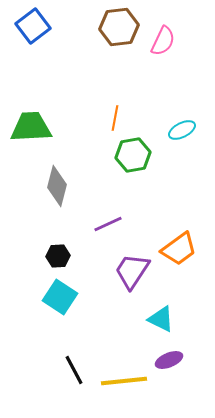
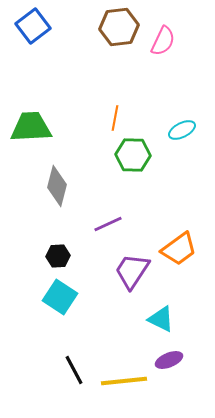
green hexagon: rotated 12 degrees clockwise
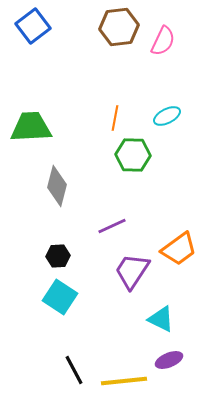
cyan ellipse: moved 15 px left, 14 px up
purple line: moved 4 px right, 2 px down
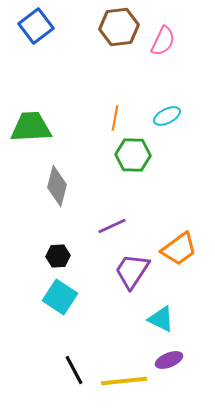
blue square: moved 3 px right
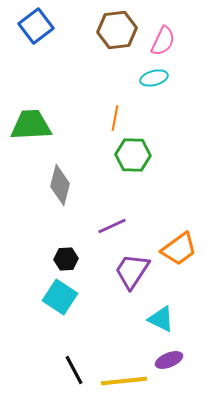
brown hexagon: moved 2 px left, 3 px down
cyan ellipse: moved 13 px left, 38 px up; rotated 12 degrees clockwise
green trapezoid: moved 2 px up
gray diamond: moved 3 px right, 1 px up
black hexagon: moved 8 px right, 3 px down
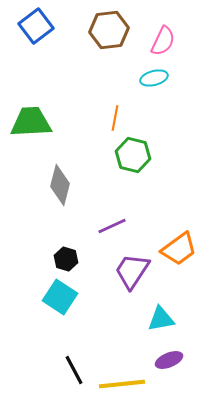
brown hexagon: moved 8 px left
green trapezoid: moved 3 px up
green hexagon: rotated 12 degrees clockwise
black hexagon: rotated 20 degrees clockwise
cyan triangle: rotated 36 degrees counterclockwise
yellow line: moved 2 px left, 3 px down
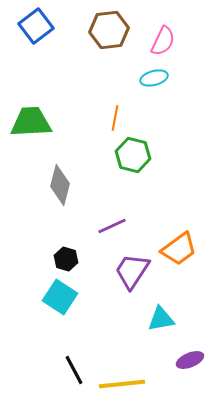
purple ellipse: moved 21 px right
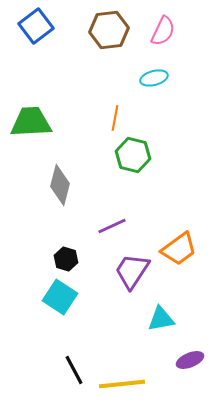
pink semicircle: moved 10 px up
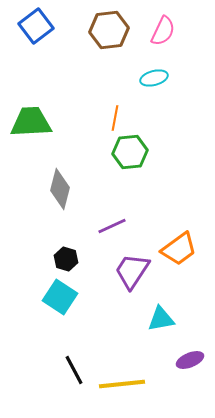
green hexagon: moved 3 px left, 3 px up; rotated 20 degrees counterclockwise
gray diamond: moved 4 px down
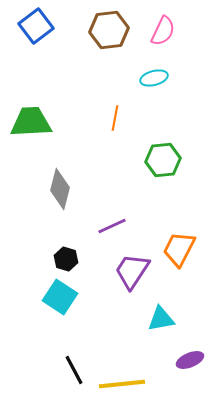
green hexagon: moved 33 px right, 8 px down
orange trapezoid: rotated 153 degrees clockwise
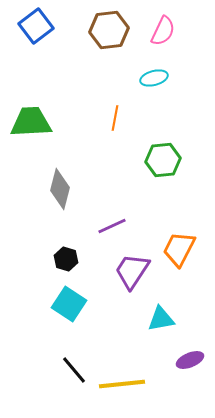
cyan square: moved 9 px right, 7 px down
black line: rotated 12 degrees counterclockwise
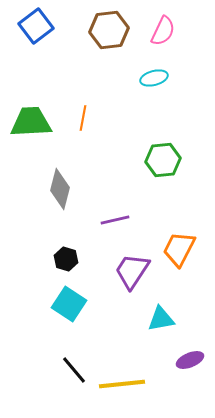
orange line: moved 32 px left
purple line: moved 3 px right, 6 px up; rotated 12 degrees clockwise
